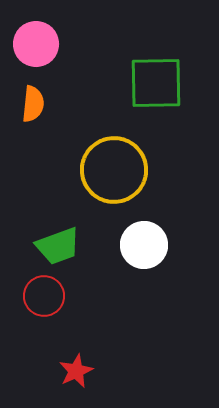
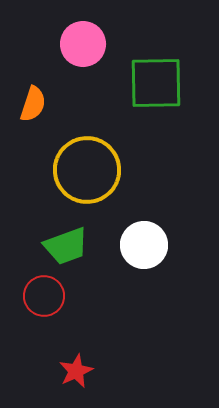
pink circle: moved 47 px right
orange semicircle: rotated 12 degrees clockwise
yellow circle: moved 27 px left
green trapezoid: moved 8 px right
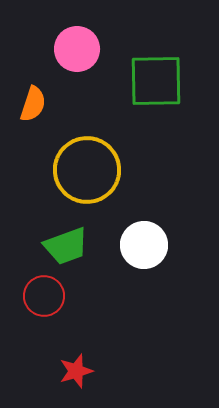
pink circle: moved 6 px left, 5 px down
green square: moved 2 px up
red star: rotated 8 degrees clockwise
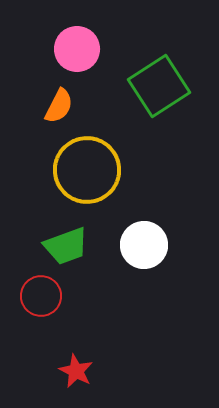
green square: moved 3 px right, 5 px down; rotated 32 degrees counterclockwise
orange semicircle: moved 26 px right, 2 px down; rotated 9 degrees clockwise
red circle: moved 3 px left
red star: rotated 28 degrees counterclockwise
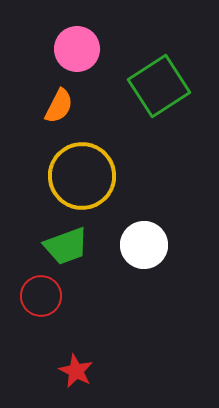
yellow circle: moved 5 px left, 6 px down
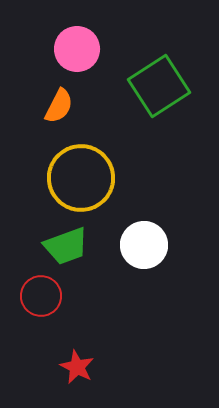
yellow circle: moved 1 px left, 2 px down
red star: moved 1 px right, 4 px up
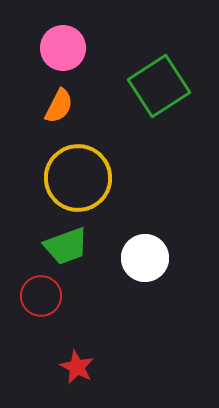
pink circle: moved 14 px left, 1 px up
yellow circle: moved 3 px left
white circle: moved 1 px right, 13 px down
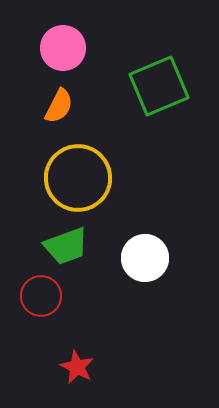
green square: rotated 10 degrees clockwise
